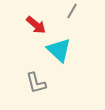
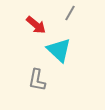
gray line: moved 2 px left, 2 px down
gray L-shape: moved 1 px right, 3 px up; rotated 25 degrees clockwise
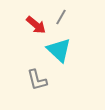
gray line: moved 9 px left, 4 px down
gray L-shape: rotated 25 degrees counterclockwise
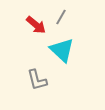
cyan triangle: moved 3 px right
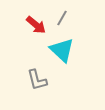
gray line: moved 1 px right, 1 px down
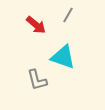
gray line: moved 6 px right, 3 px up
cyan triangle: moved 1 px right, 7 px down; rotated 24 degrees counterclockwise
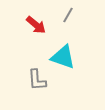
gray L-shape: rotated 10 degrees clockwise
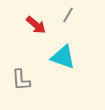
gray L-shape: moved 16 px left
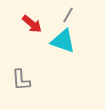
red arrow: moved 4 px left, 1 px up
cyan triangle: moved 16 px up
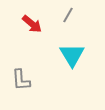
cyan triangle: moved 9 px right, 14 px down; rotated 40 degrees clockwise
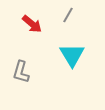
gray L-shape: moved 8 px up; rotated 20 degrees clockwise
